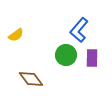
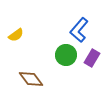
purple rectangle: rotated 30 degrees clockwise
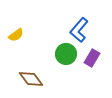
green circle: moved 1 px up
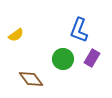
blue L-shape: rotated 20 degrees counterclockwise
green circle: moved 3 px left, 5 px down
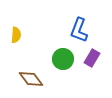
yellow semicircle: rotated 49 degrees counterclockwise
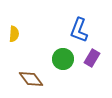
yellow semicircle: moved 2 px left, 1 px up
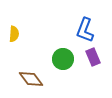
blue L-shape: moved 6 px right
purple rectangle: moved 1 px right, 1 px up; rotated 54 degrees counterclockwise
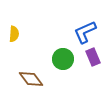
blue L-shape: moved 2 px down; rotated 45 degrees clockwise
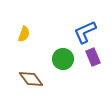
yellow semicircle: moved 10 px right; rotated 14 degrees clockwise
